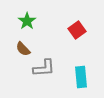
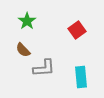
brown semicircle: moved 1 px down
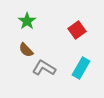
brown semicircle: moved 3 px right
gray L-shape: rotated 145 degrees counterclockwise
cyan rectangle: moved 9 px up; rotated 35 degrees clockwise
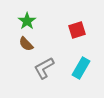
red square: rotated 18 degrees clockwise
brown semicircle: moved 6 px up
gray L-shape: rotated 60 degrees counterclockwise
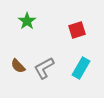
brown semicircle: moved 8 px left, 22 px down
